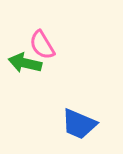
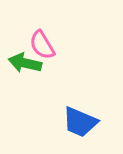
blue trapezoid: moved 1 px right, 2 px up
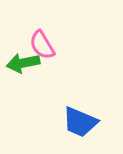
green arrow: moved 2 px left; rotated 24 degrees counterclockwise
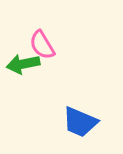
green arrow: moved 1 px down
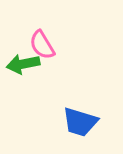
blue trapezoid: rotated 6 degrees counterclockwise
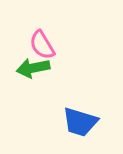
green arrow: moved 10 px right, 4 px down
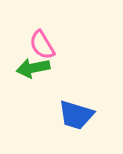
blue trapezoid: moved 4 px left, 7 px up
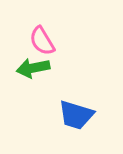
pink semicircle: moved 4 px up
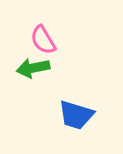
pink semicircle: moved 1 px right, 1 px up
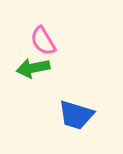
pink semicircle: moved 1 px down
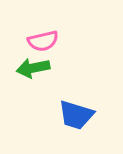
pink semicircle: rotated 72 degrees counterclockwise
